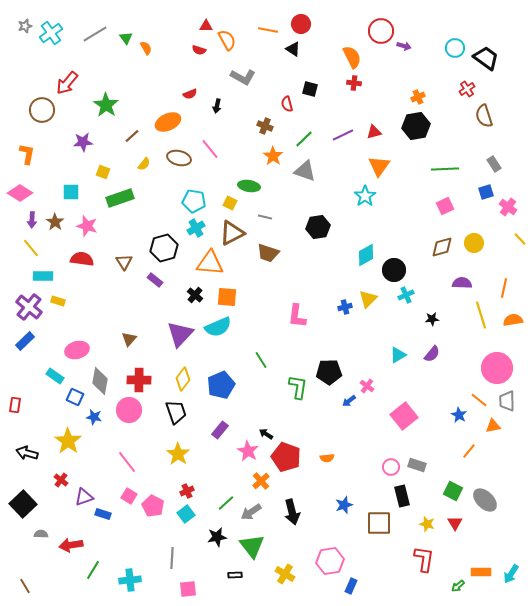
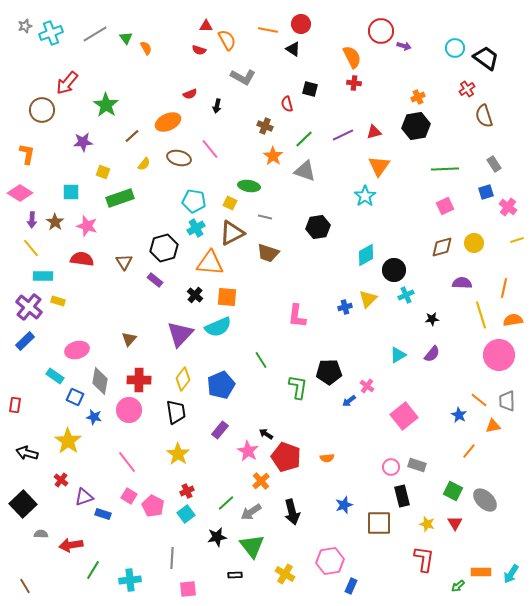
cyan cross at (51, 33): rotated 15 degrees clockwise
yellow line at (520, 239): moved 3 px left, 1 px down; rotated 64 degrees counterclockwise
pink circle at (497, 368): moved 2 px right, 13 px up
black trapezoid at (176, 412): rotated 10 degrees clockwise
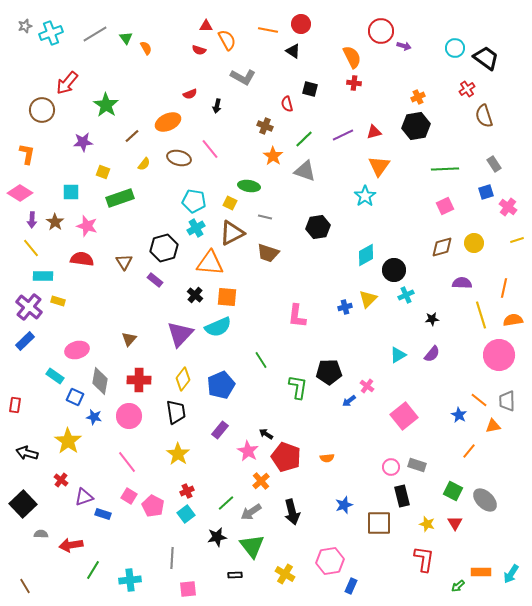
black triangle at (293, 49): moved 2 px down
pink circle at (129, 410): moved 6 px down
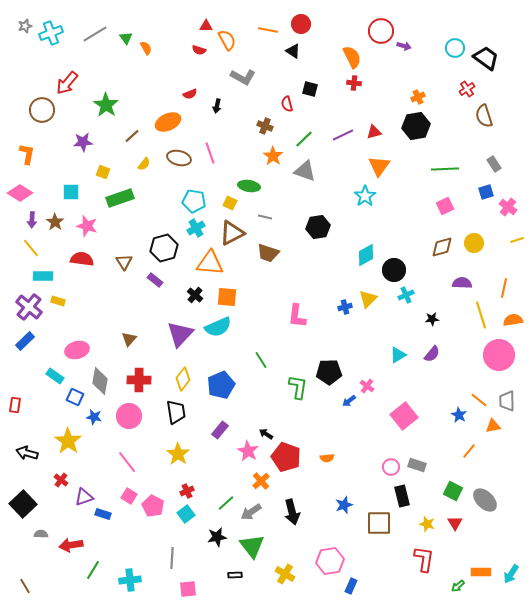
pink line at (210, 149): moved 4 px down; rotated 20 degrees clockwise
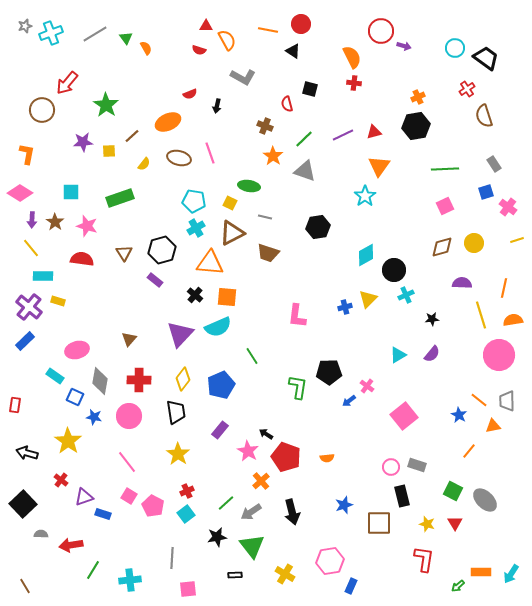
yellow square at (103, 172): moved 6 px right, 21 px up; rotated 24 degrees counterclockwise
black hexagon at (164, 248): moved 2 px left, 2 px down
brown triangle at (124, 262): moved 9 px up
green line at (261, 360): moved 9 px left, 4 px up
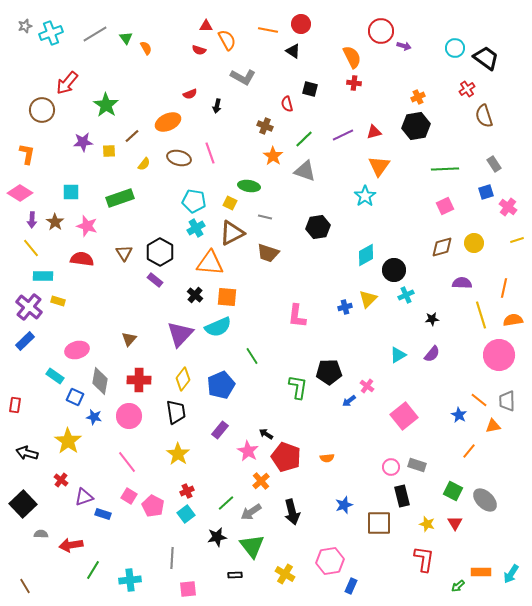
black hexagon at (162, 250): moved 2 px left, 2 px down; rotated 16 degrees counterclockwise
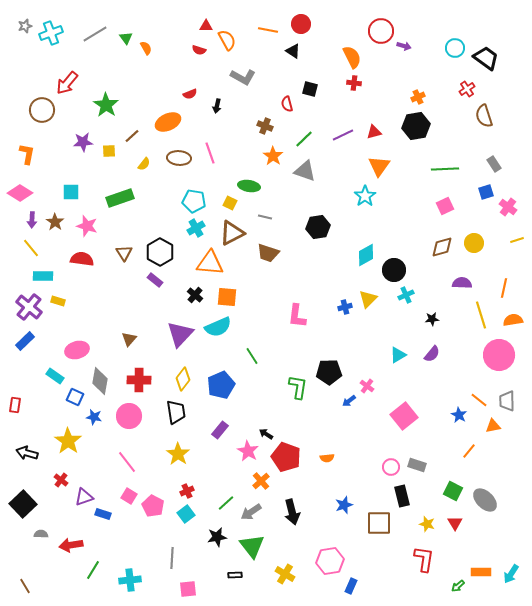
brown ellipse at (179, 158): rotated 10 degrees counterclockwise
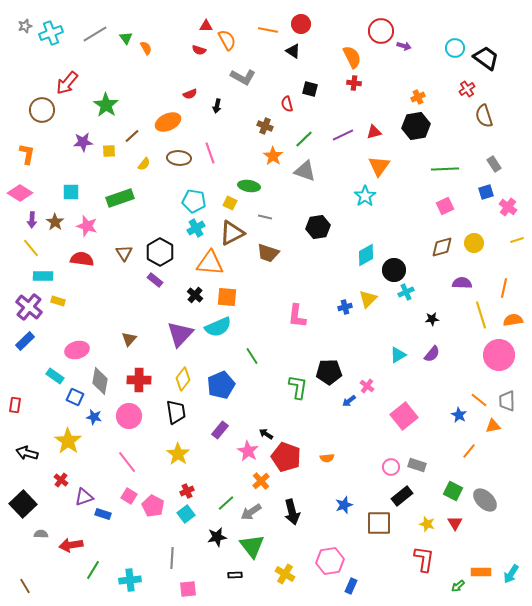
cyan cross at (406, 295): moved 3 px up
black rectangle at (402, 496): rotated 65 degrees clockwise
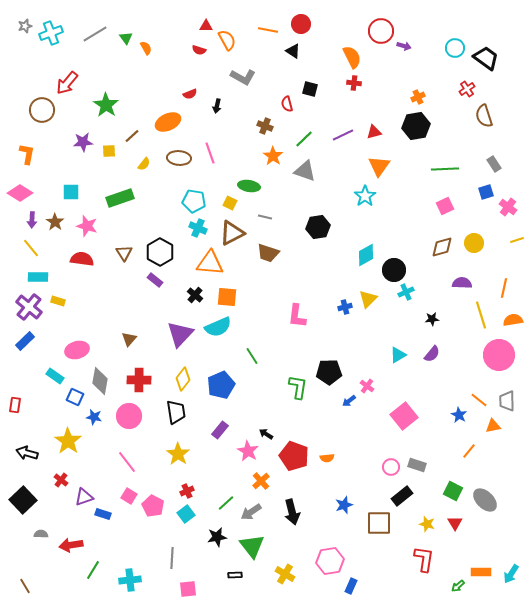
cyan cross at (196, 228): moved 2 px right; rotated 36 degrees counterclockwise
cyan rectangle at (43, 276): moved 5 px left, 1 px down
red pentagon at (286, 457): moved 8 px right, 1 px up
black square at (23, 504): moved 4 px up
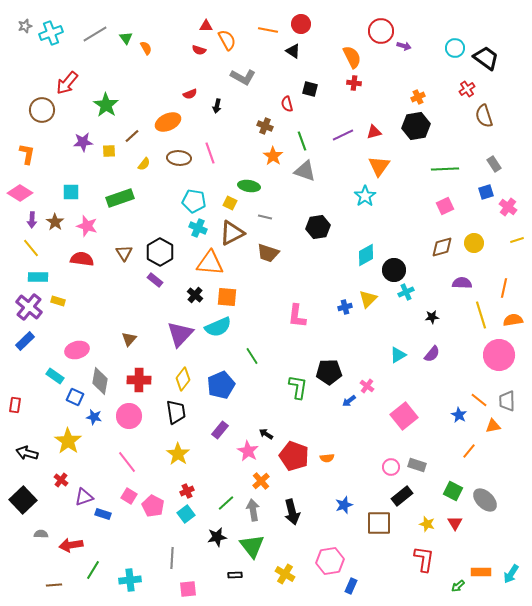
green line at (304, 139): moved 2 px left, 2 px down; rotated 66 degrees counterclockwise
black star at (432, 319): moved 2 px up
gray arrow at (251, 512): moved 2 px right, 2 px up; rotated 115 degrees clockwise
brown line at (25, 586): moved 29 px right, 1 px up; rotated 63 degrees counterclockwise
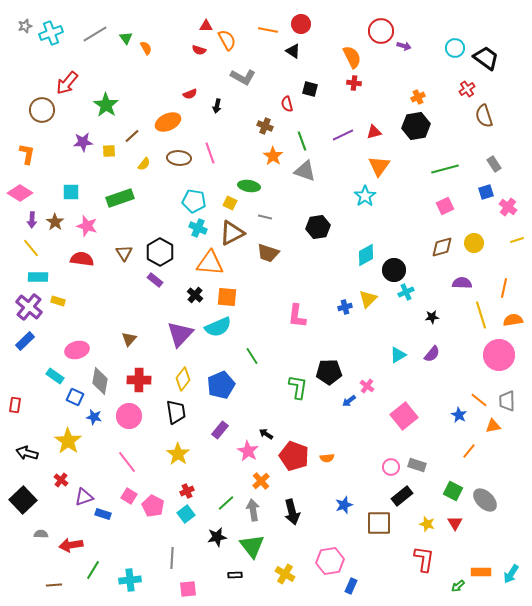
green line at (445, 169): rotated 12 degrees counterclockwise
